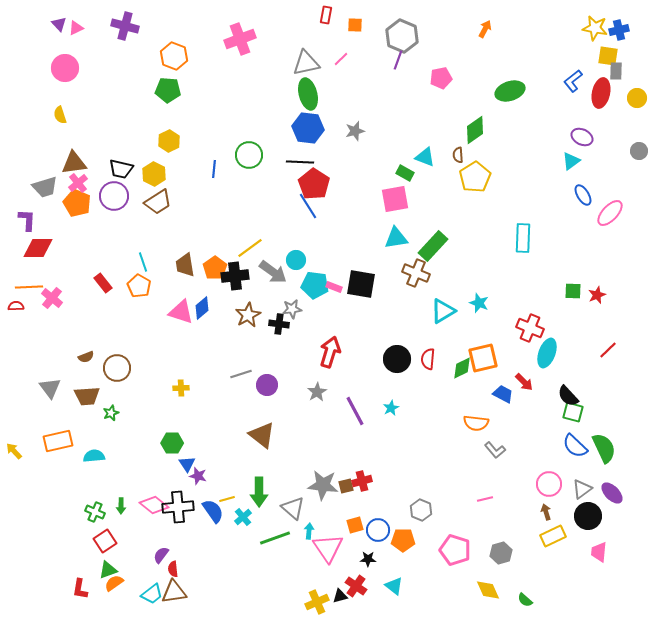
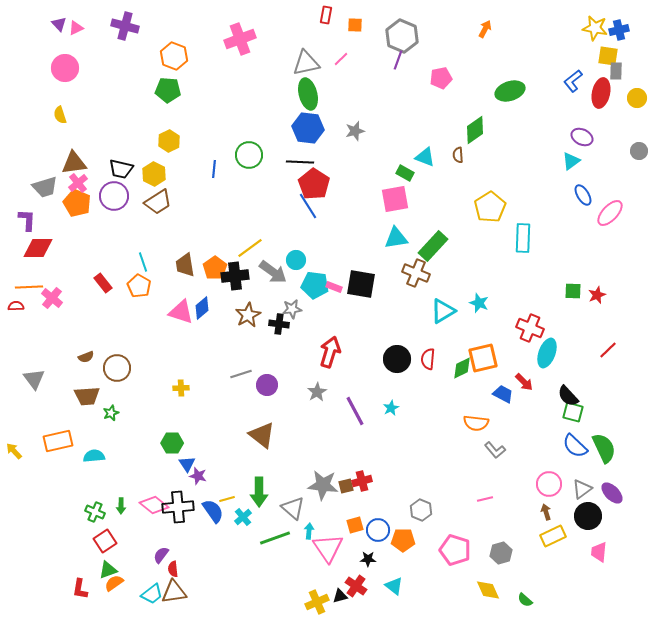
yellow pentagon at (475, 177): moved 15 px right, 30 px down
gray triangle at (50, 388): moved 16 px left, 9 px up
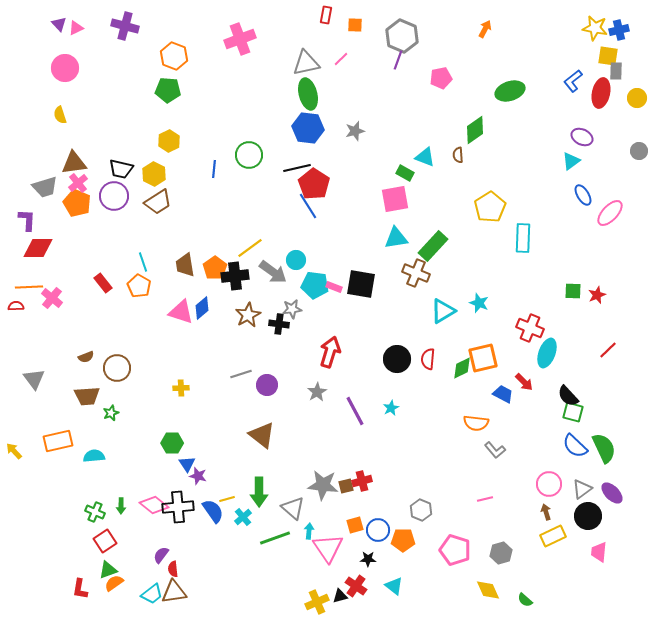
black line at (300, 162): moved 3 px left, 6 px down; rotated 16 degrees counterclockwise
